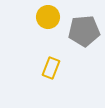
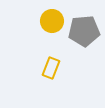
yellow circle: moved 4 px right, 4 px down
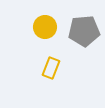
yellow circle: moved 7 px left, 6 px down
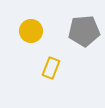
yellow circle: moved 14 px left, 4 px down
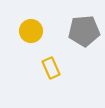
yellow rectangle: rotated 45 degrees counterclockwise
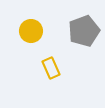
gray pentagon: rotated 16 degrees counterclockwise
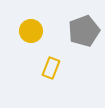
yellow rectangle: rotated 45 degrees clockwise
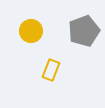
yellow rectangle: moved 2 px down
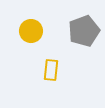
yellow rectangle: rotated 15 degrees counterclockwise
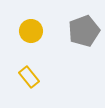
yellow rectangle: moved 22 px left, 7 px down; rotated 45 degrees counterclockwise
